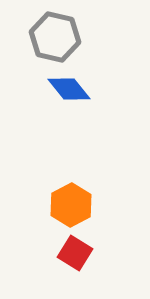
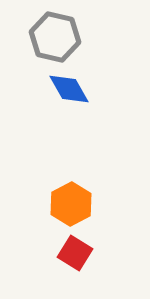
blue diamond: rotated 9 degrees clockwise
orange hexagon: moved 1 px up
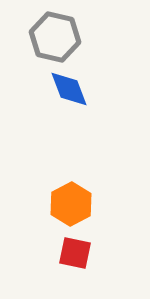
blue diamond: rotated 9 degrees clockwise
red square: rotated 20 degrees counterclockwise
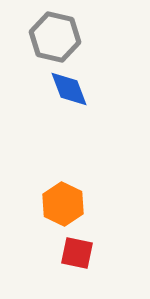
orange hexagon: moved 8 px left; rotated 6 degrees counterclockwise
red square: moved 2 px right
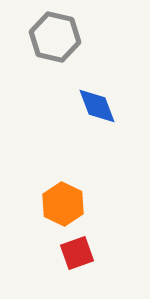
blue diamond: moved 28 px right, 17 px down
red square: rotated 32 degrees counterclockwise
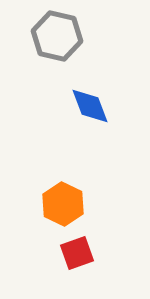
gray hexagon: moved 2 px right, 1 px up
blue diamond: moved 7 px left
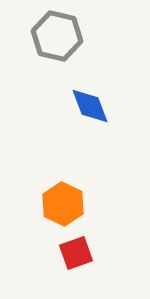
red square: moved 1 px left
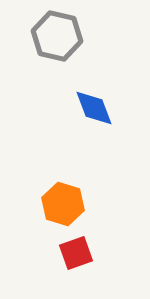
blue diamond: moved 4 px right, 2 px down
orange hexagon: rotated 9 degrees counterclockwise
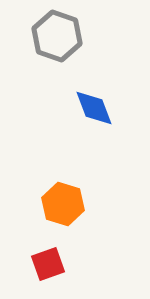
gray hexagon: rotated 6 degrees clockwise
red square: moved 28 px left, 11 px down
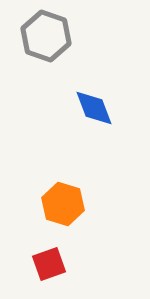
gray hexagon: moved 11 px left
red square: moved 1 px right
